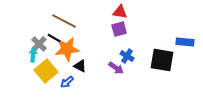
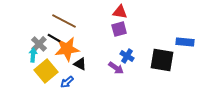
black triangle: moved 2 px up
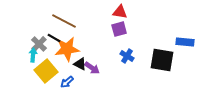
purple arrow: moved 24 px left
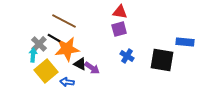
blue arrow: rotated 48 degrees clockwise
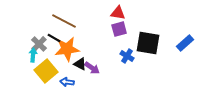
red triangle: moved 2 px left, 1 px down
blue rectangle: moved 1 px down; rotated 48 degrees counterclockwise
black square: moved 14 px left, 17 px up
